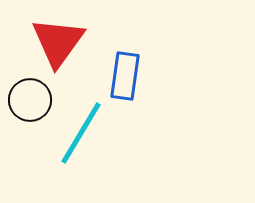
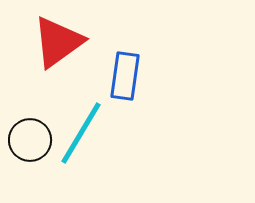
red triangle: rotated 18 degrees clockwise
black circle: moved 40 px down
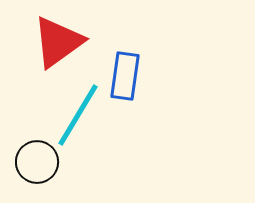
cyan line: moved 3 px left, 18 px up
black circle: moved 7 px right, 22 px down
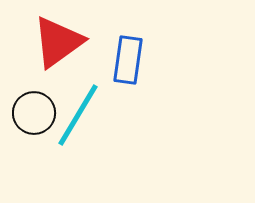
blue rectangle: moved 3 px right, 16 px up
black circle: moved 3 px left, 49 px up
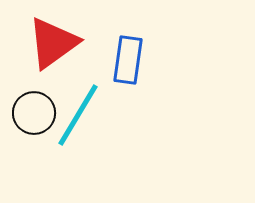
red triangle: moved 5 px left, 1 px down
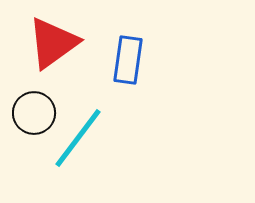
cyan line: moved 23 px down; rotated 6 degrees clockwise
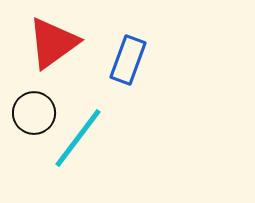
blue rectangle: rotated 12 degrees clockwise
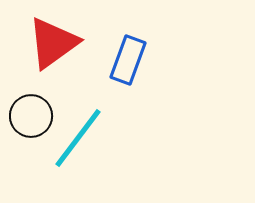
black circle: moved 3 px left, 3 px down
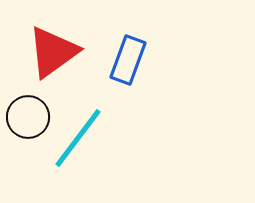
red triangle: moved 9 px down
black circle: moved 3 px left, 1 px down
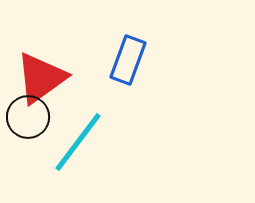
red triangle: moved 12 px left, 26 px down
cyan line: moved 4 px down
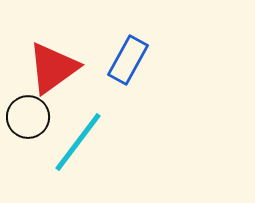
blue rectangle: rotated 9 degrees clockwise
red triangle: moved 12 px right, 10 px up
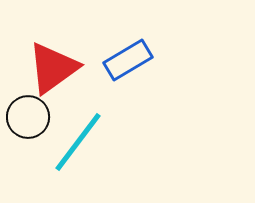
blue rectangle: rotated 30 degrees clockwise
